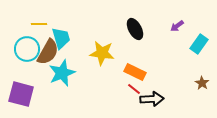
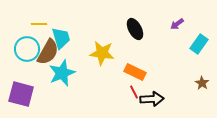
purple arrow: moved 2 px up
red line: moved 3 px down; rotated 24 degrees clockwise
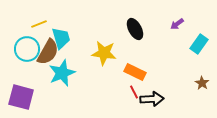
yellow line: rotated 21 degrees counterclockwise
yellow star: moved 2 px right
purple square: moved 3 px down
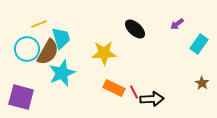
black ellipse: rotated 20 degrees counterclockwise
yellow star: rotated 10 degrees counterclockwise
orange rectangle: moved 21 px left, 16 px down
